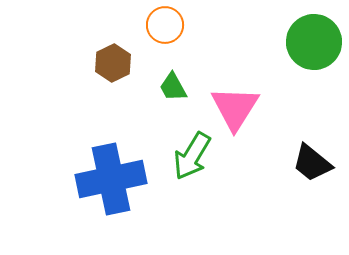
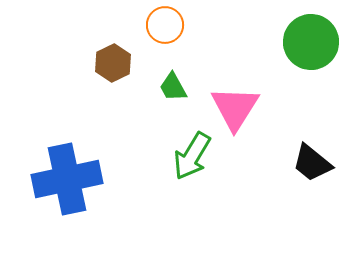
green circle: moved 3 px left
blue cross: moved 44 px left
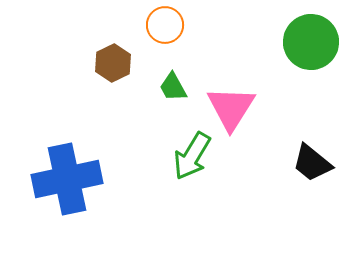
pink triangle: moved 4 px left
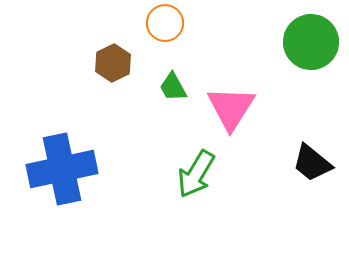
orange circle: moved 2 px up
green arrow: moved 4 px right, 18 px down
blue cross: moved 5 px left, 10 px up
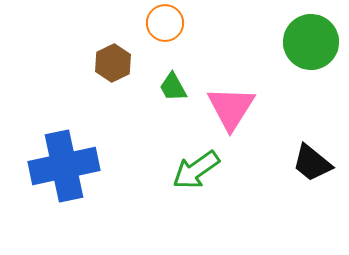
blue cross: moved 2 px right, 3 px up
green arrow: moved 4 px up; rotated 24 degrees clockwise
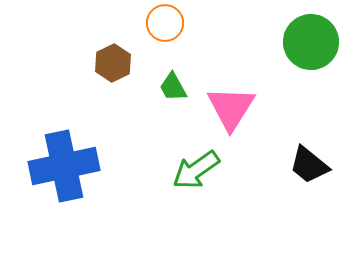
black trapezoid: moved 3 px left, 2 px down
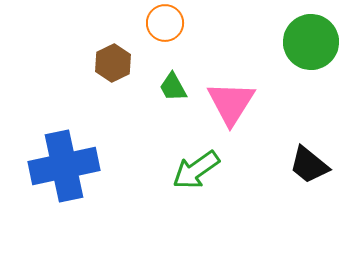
pink triangle: moved 5 px up
